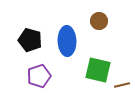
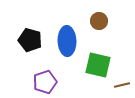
green square: moved 5 px up
purple pentagon: moved 6 px right, 6 px down
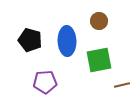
green square: moved 1 px right, 5 px up; rotated 24 degrees counterclockwise
purple pentagon: rotated 15 degrees clockwise
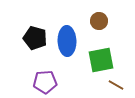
black pentagon: moved 5 px right, 2 px up
green square: moved 2 px right
brown line: moved 6 px left; rotated 42 degrees clockwise
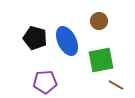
blue ellipse: rotated 24 degrees counterclockwise
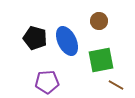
purple pentagon: moved 2 px right
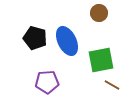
brown circle: moved 8 px up
brown line: moved 4 px left
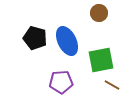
purple pentagon: moved 14 px right
